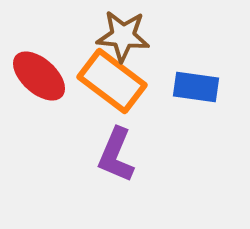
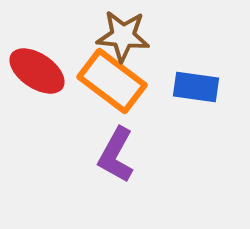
red ellipse: moved 2 px left, 5 px up; rotated 8 degrees counterclockwise
purple L-shape: rotated 6 degrees clockwise
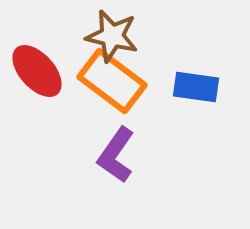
brown star: moved 11 px left; rotated 8 degrees clockwise
red ellipse: rotated 14 degrees clockwise
purple L-shape: rotated 6 degrees clockwise
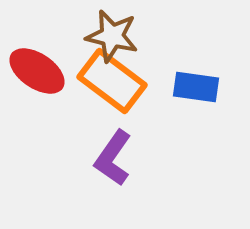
red ellipse: rotated 14 degrees counterclockwise
purple L-shape: moved 3 px left, 3 px down
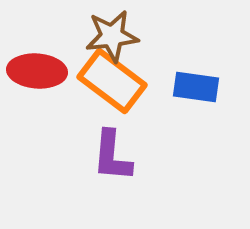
brown star: rotated 20 degrees counterclockwise
red ellipse: rotated 30 degrees counterclockwise
purple L-shape: moved 1 px left, 2 px up; rotated 30 degrees counterclockwise
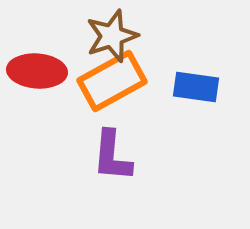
brown star: rotated 12 degrees counterclockwise
orange rectangle: rotated 66 degrees counterclockwise
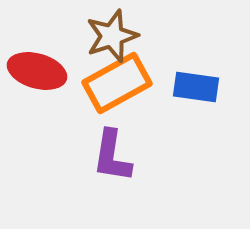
red ellipse: rotated 12 degrees clockwise
orange rectangle: moved 5 px right, 2 px down
purple L-shape: rotated 4 degrees clockwise
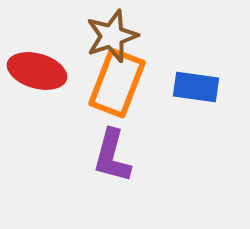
orange rectangle: rotated 40 degrees counterclockwise
purple L-shape: rotated 6 degrees clockwise
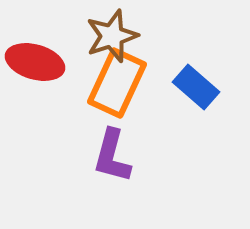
red ellipse: moved 2 px left, 9 px up
orange rectangle: rotated 4 degrees clockwise
blue rectangle: rotated 33 degrees clockwise
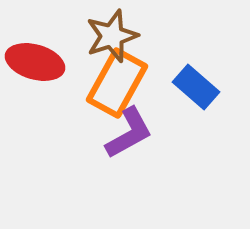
orange rectangle: rotated 4 degrees clockwise
purple L-shape: moved 17 px right, 23 px up; rotated 134 degrees counterclockwise
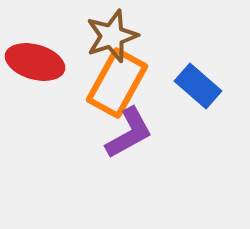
blue rectangle: moved 2 px right, 1 px up
